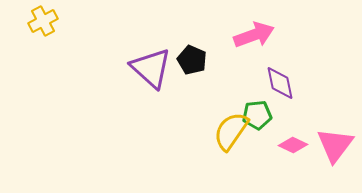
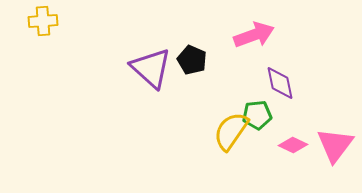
yellow cross: rotated 24 degrees clockwise
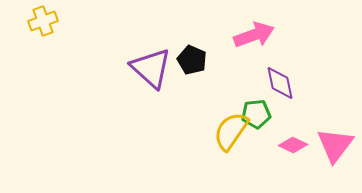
yellow cross: rotated 16 degrees counterclockwise
green pentagon: moved 1 px left, 1 px up
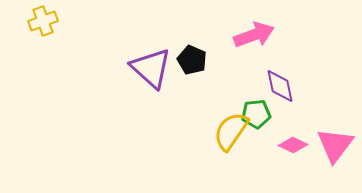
purple diamond: moved 3 px down
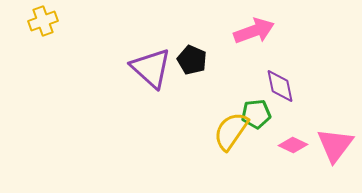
pink arrow: moved 4 px up
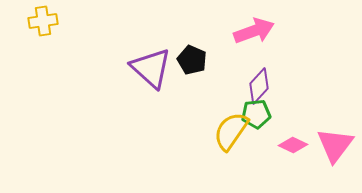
yellow cross: rotated 12 degrees clockwise
purple diamond: moved 21 px left; rotated 54 degrees clockwise
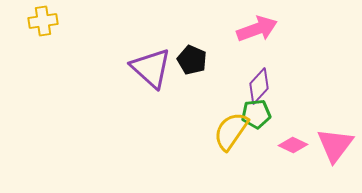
pink arrow: moved 3 px right, 2 px up
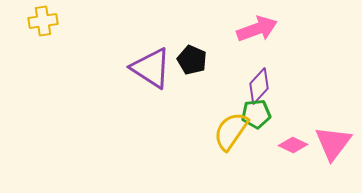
purple triangle: rotated 9 degrees counterclockwise
pink triangle: moved 2 px left, 2 px up
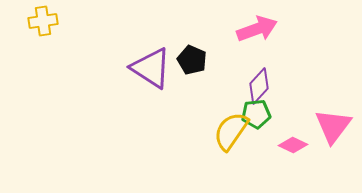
pink triangle: moved 17 px up
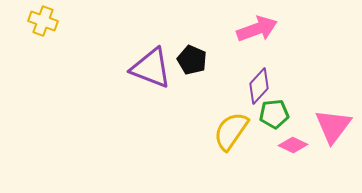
yellow cross: rotated 28 degrees clockwise
purple triangle: rotated 12 degrees counterclockwise
green pentagon: moved 18 px right
